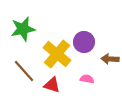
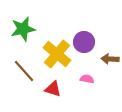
red triangle: moved 1 px right, 4 px down
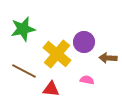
brown arrow: moved 2 px left, 1 px up
brown line: rotated 20 degrees counterclockwise
pink semicircle: moved 1 px down
red triangle: moved 2 px left; rotated 12 degrees counterclockwise
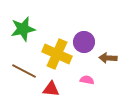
yellow cross: rotated 16 degrees counterclockwise
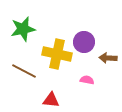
yellow cross: rotated 12 degrees counterclockwise
red triangle: moved 11 px down
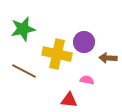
red triangle: moved 18 px right
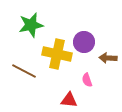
green star: moved 8 px right, 4 px up
pink semicircle: rotated 120 degrees counterclockwise
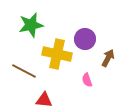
purple circle: moved 1 px right, 3 px up
brown arrow: rotated 114 degrees clockwise
red triangle: moved 25 px left
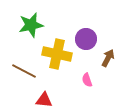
purple circle: moved 1 px right
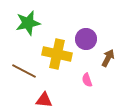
green star: moved 3 px left, 2 px up
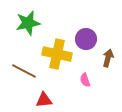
brown arrow: rotated 12 degrees counterclockwise
pink semicircle: moved 2 px left
red triangle: rotated 12 degrees counterclockwise
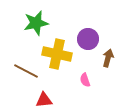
green star: moved 8 px right
purple circle: moved 2 px right
brown line: moved 2 px right
